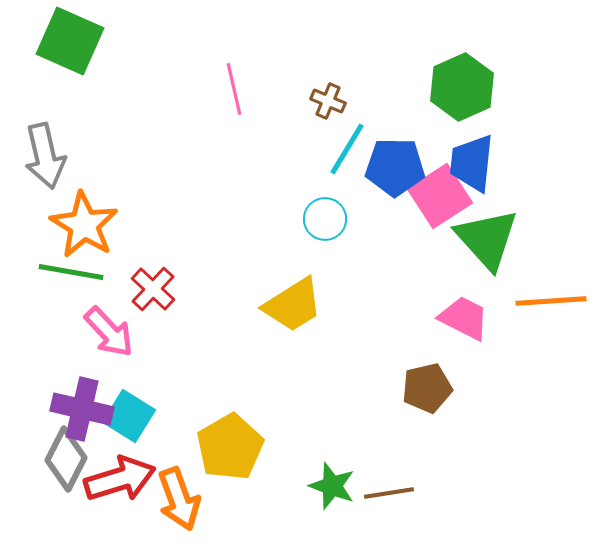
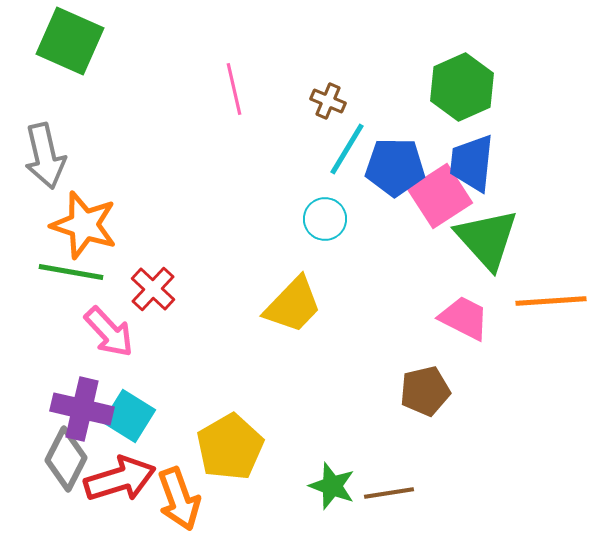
orange star: rotated 14 degrees counterclockwise
yellow trapezoid: rotated 14 degrees counterclockwise
brown pentagon: moved 2 px left, 3 px down
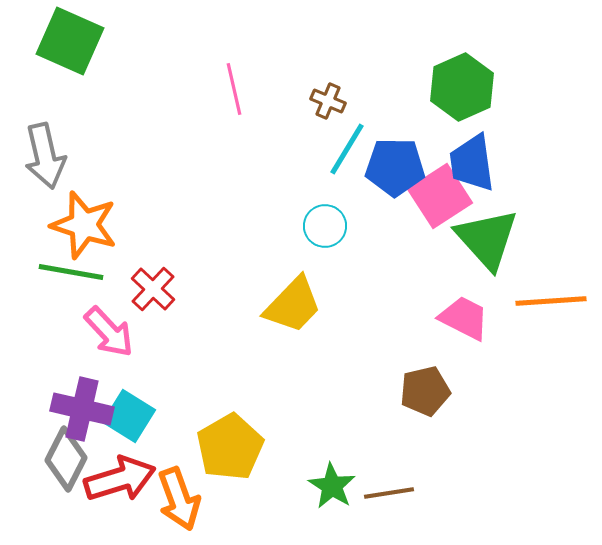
blue trapezoid: rotated 14 degrees counterclockwise
cyan circle: moved 7 px down
green star: rotated 12 degrees clockwise
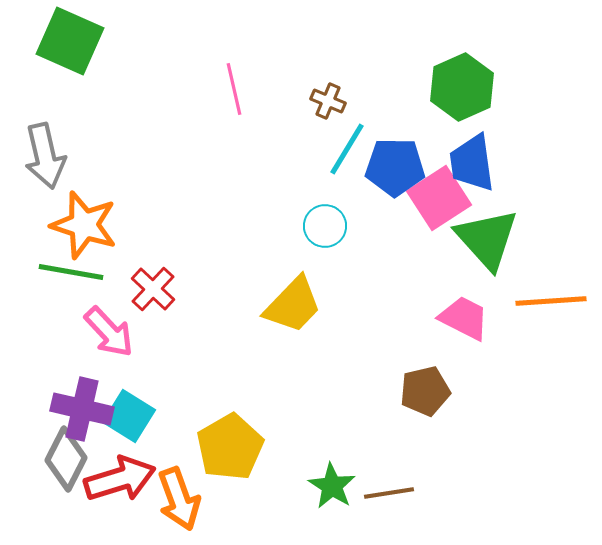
pink square: moved 1 px left, 2 px down
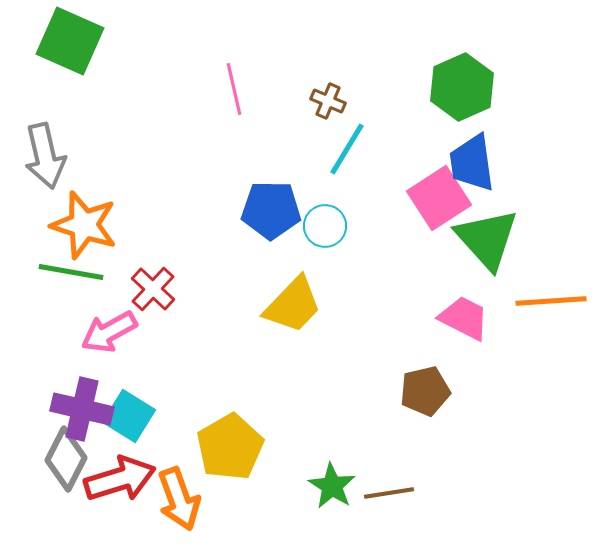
blue pentagon: moved 124 px left, 43 px down
pink arrow: rotated 104 degrees clockwise
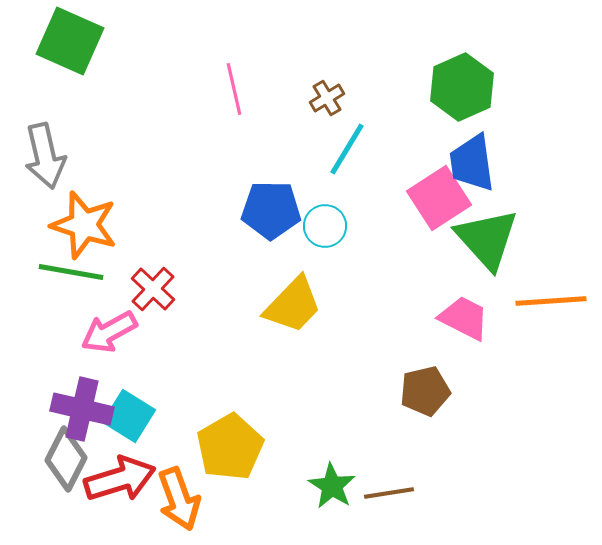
brown cross: moved 1 px left, 3 px up; rotated 36 degrees clockwise
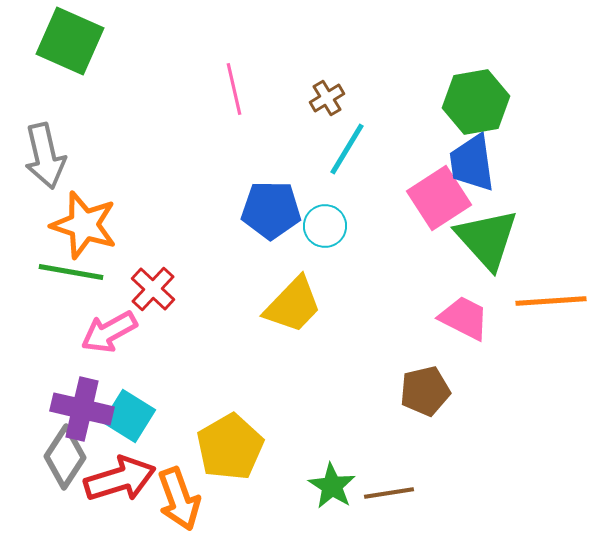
green hexagon: moved 14 px right, 15 px down; rotated 14 degrees clockwise
gray diamond: moved 1 px left, 2 px up; rotated 6 degrees clockwise
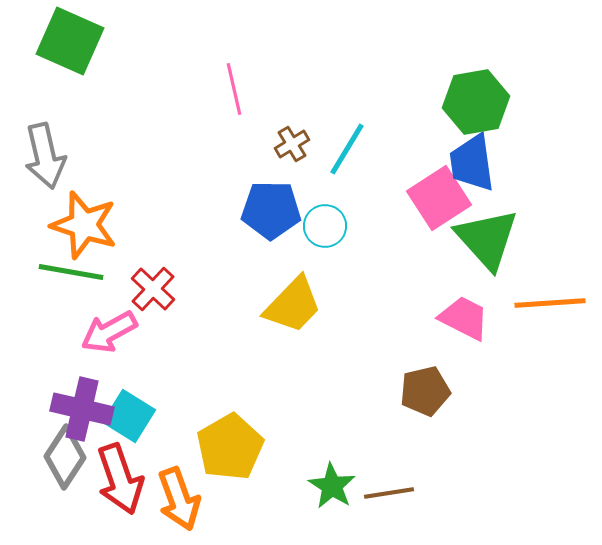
brown cross: moved 35 px left, 46 px down
orange line: moved 1 px left, 2 px down
red arrow: rotated 88 degrees clockwise
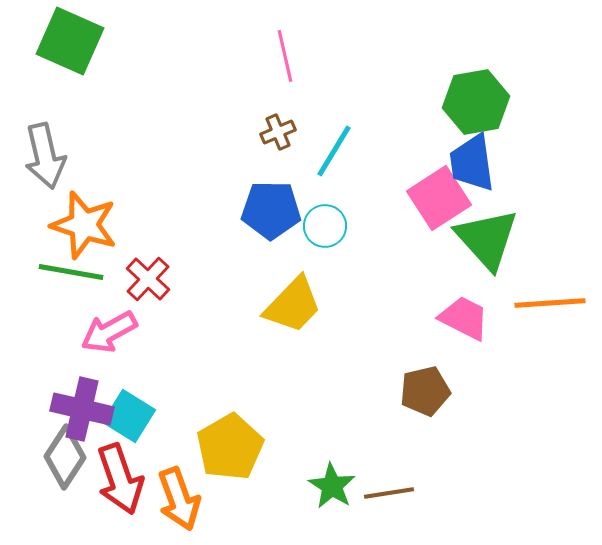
pink line: moved 51 px right, 33 px up
brown cross: moved 14 px left, 12 px up; rotated 8 degrees clockwise
cyan line: moved 13 px left, 2 px down
red cross: moved 5 px left, 10 px up
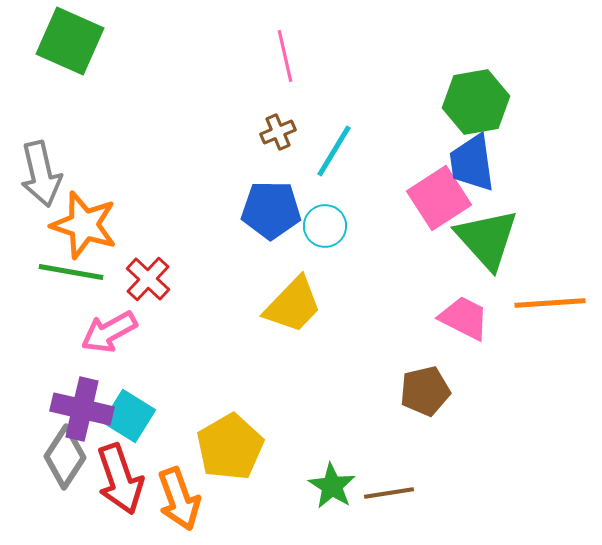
gray arrow: moved 4 px left, 18 px down
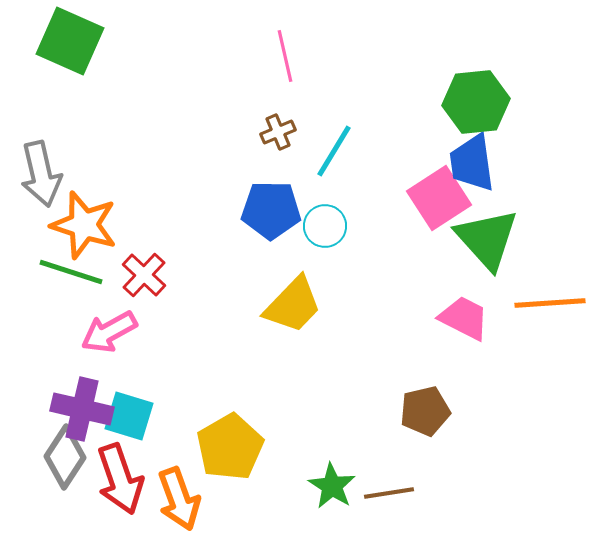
green hexagon: rotated 4 degrees clockwise
green line: rotated 8 degrees clockwise
red cross: moved 4 px left, 4 px up
brown pentagon: moved 20 px down
cyan square: rotated 15 degrees counterclockwise
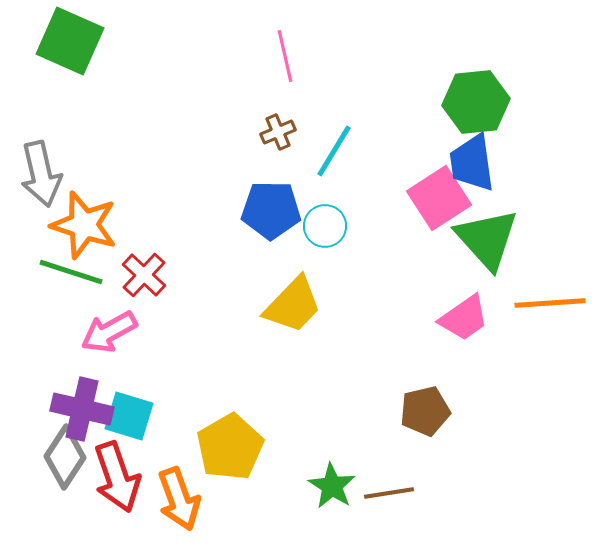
pink trapezoid: rotated 118 degrees clockwise
red arrow: moved 3 px left, 2 px up
